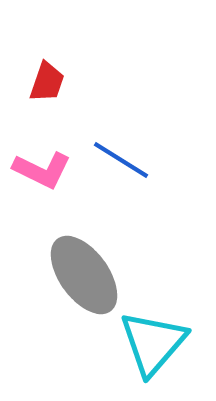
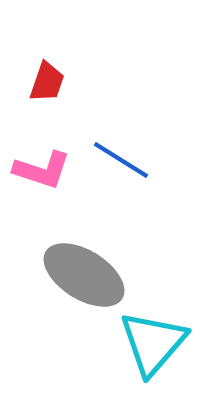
pink L-shape: rotated 8 degrees counterclockwise
gray ellipse: rotated 22 degrees counterclockwise
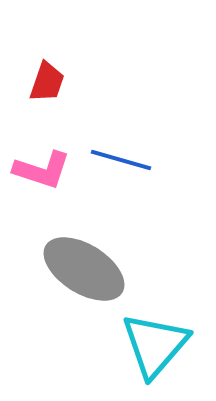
blue line: rotated 16 degrees counterclockwise
gray ellipse: moved 6 px up
cyan triangle: moved 2 px right, 2 px down
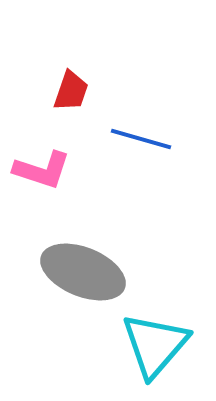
red trapezoid: moved 24 px right, 9 px down
blue line: moved 20 px right, 21 px up
gray ellipse: moved 1 px left, 3 px down; rotated 10 degrees counterclockwise
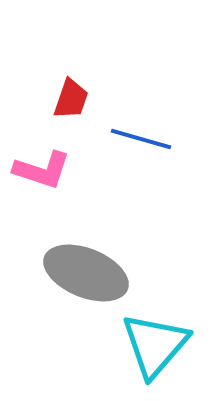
red trapezoid: moved 8 px down
gray ellipse: moved 3 px right, 1 px down
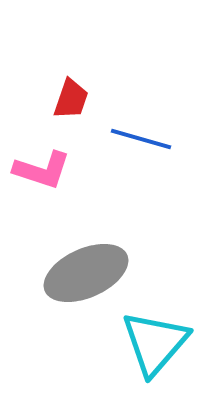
gray ellipse: rotated 46 degrees counterclockwise
cyan triangle: moved 2 px up
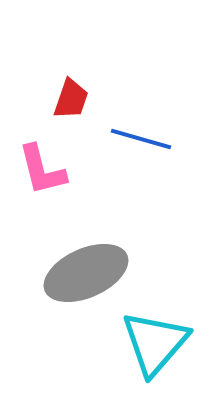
pink L-shape: rotated 58 degrees clockwise
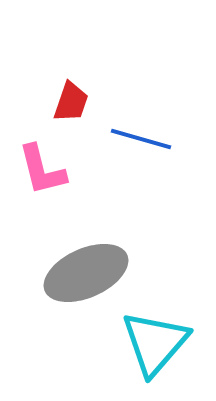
red trapezoid: moved 3 px down
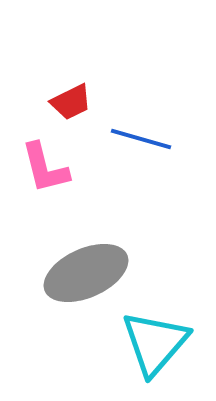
red trapezoid: rotated 45 degrees clockwise
pink L-shape: moved 3 px right, 2 px up
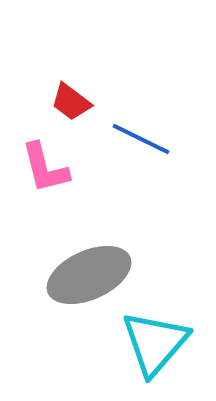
red trapezoid: rotated 63 degrees clockwise
blue line: rotated 10 degrees clockwise
gray ellipse: moved 3 px right, 2 px down
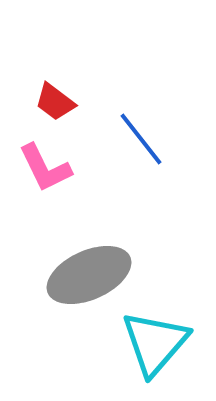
red trapezoid: moved 16 px left
blue line: rotated 26 degrees clockwise
pink L-shape: rotated 12 degrees counterclockwise
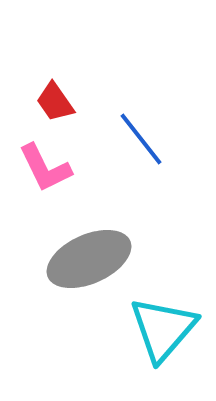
red trapezoid: rotated 18 degrees clockwise
gray ellipse: moved 16 px up
cyan triangle: moved 8 px right, 14 px up
